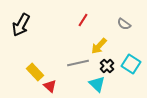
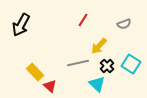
gray semicircle: rotated 56 degrees counterclockwise
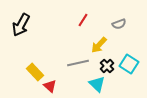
gray semicircle: moved 5 px left
yellow arrow: moved 1 px up
cyan square: moved 2 px left
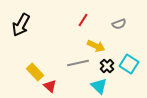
yellow arrow: moved 3 px left, 1 px down; rotated 108 degrees counterclockwise
cyan triangle: moved 2 px right, 2 px down
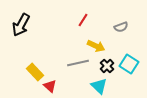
gray semicircle: moved 2 px right, 3 px down
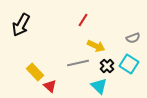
gray semicircle: moved 12 px right, 11 px down
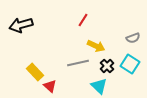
black arrow: rotated 45 degrees clockwise
cyan square: moved 1 px right
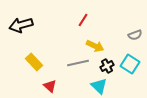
gray semicircle: moved 2 px right, 3 px up
yellow arrow: moved 1 px left
black cross: rotated 16 degrees clockwise
yellow rectangle: moved 1 px left, 10 px up
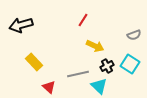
gray semicircle: moved 1 px left
gray line: moved 11 px down
red triangle: moved 1 px left, 1 px down
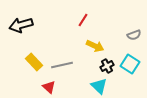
gray line: moved 16 px left, 9 px up
